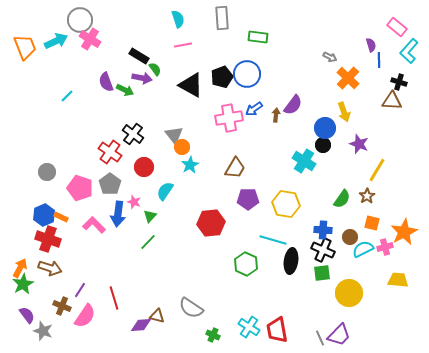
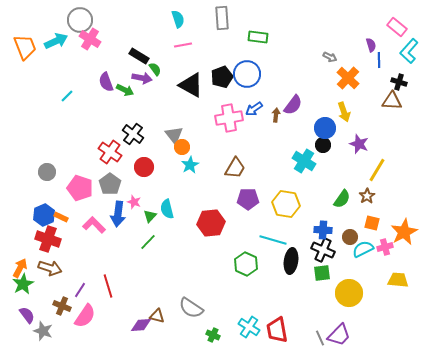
cyan semicircle at (165, 191): moved 2 px right, 18 px down; rotated 48 degrees counterclockwise
red line at (114, 298): moved 6 px left, 12 px up
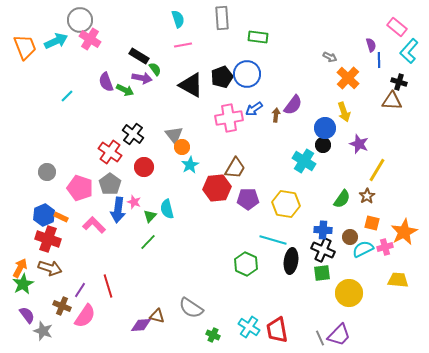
blue arrow at (118, 214): moved 4 px up
red hexagon at (211, 223): moved 6 px right, 35 px up
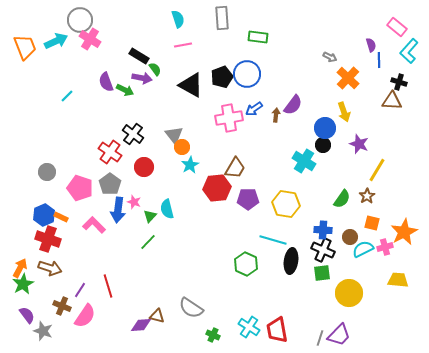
gray line at (320, 338): rotated 42 degrees clockwise
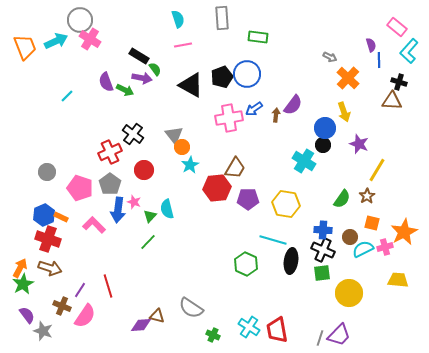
red cross at (110, 152): rotated 30 degrees clockwise
red circle at (144, 167): moved 3 px down
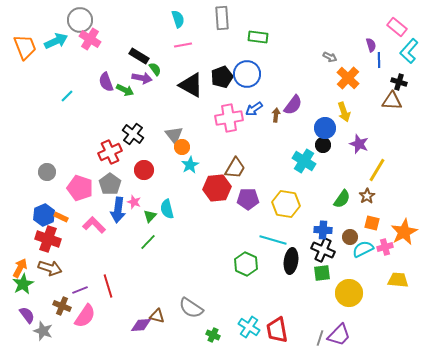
purple line at (80, 290): rotated 35 degrees clockwise
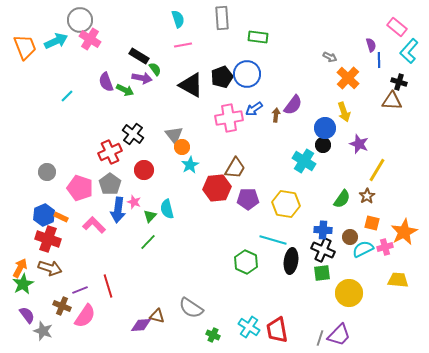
green hexagon at (246, 264): moved 2 px up
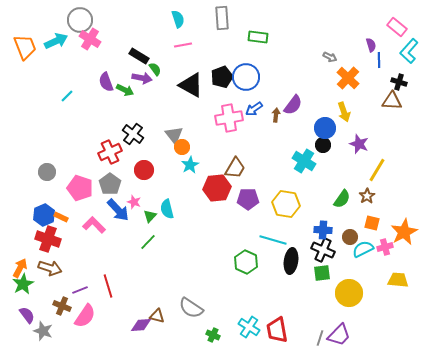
blue circle at (247, 74): moved 1 px left, 3 px down
blue arrow at (118, 210): rotated 50 degrees counterclockwise
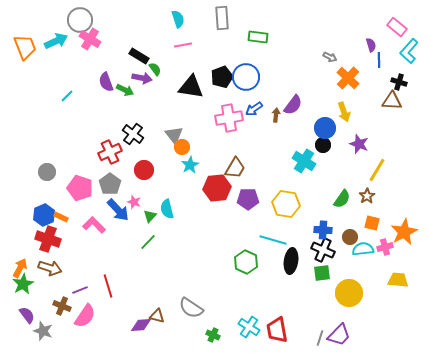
black triangle at (191, 85): moved 2 px down; rotated 20 degrees counterclockwise
cyan semicircle at (363, 249): rotated 20 degrees clockwise
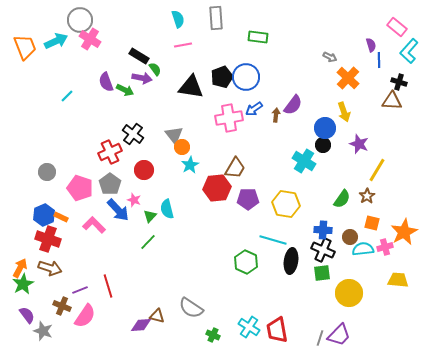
gray rectangle at (222, 18): moved 6 px left
pink star at (134, 202): moved 2 px up
